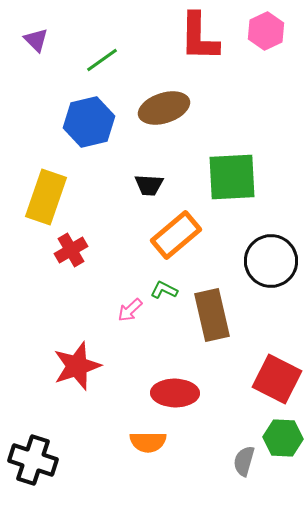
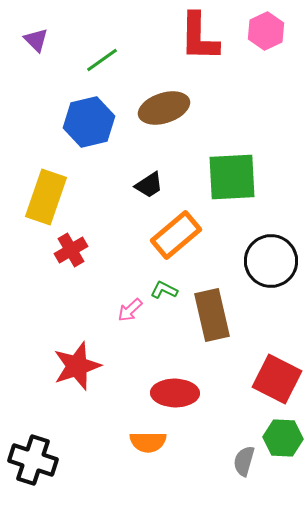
black trapezoid: rotated 36 degrees counterclockwise
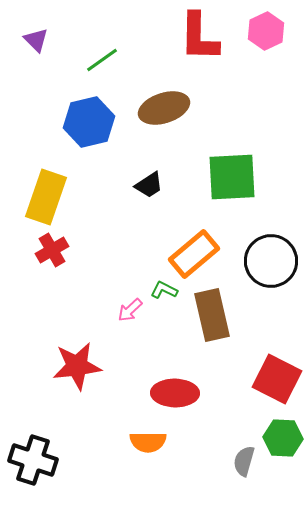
orange rectangle: moved 18 px right, 19 px down
red cross: moved 19 px left
red star: rotated 12 degrees clockwise
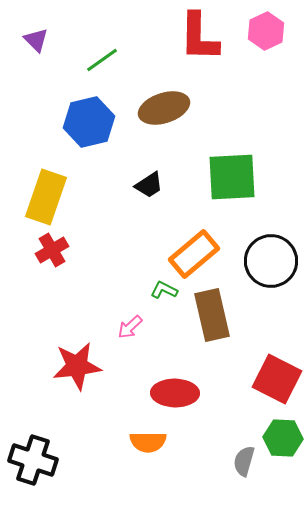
pink arrow: moved 17 px down
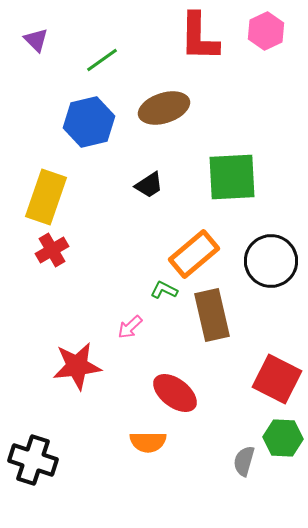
red ellipse: rotated 36 degrees clockwise
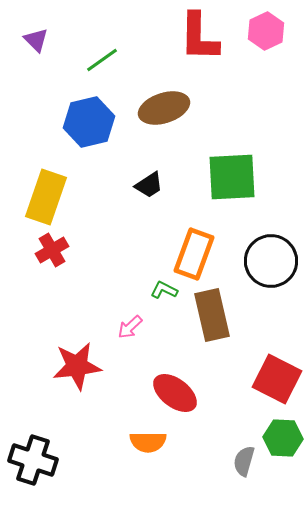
orange rectangle: rotated 30 degrees counterclockwise
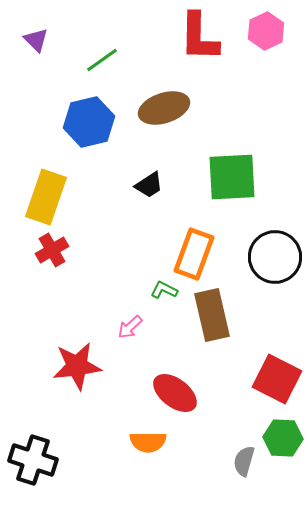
black circle: moved 4 px right, 4 px up
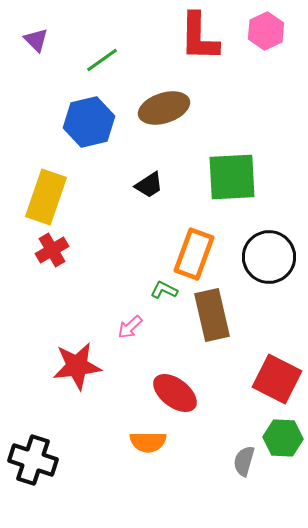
black circle: moved 6 px left
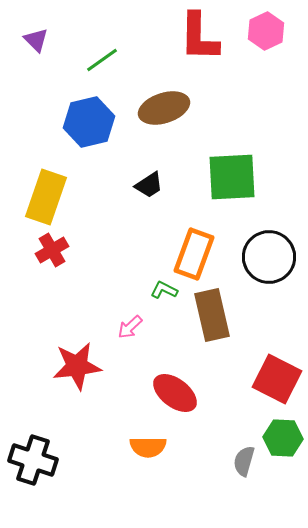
orange semicircle: moved 5 px down
